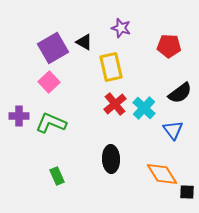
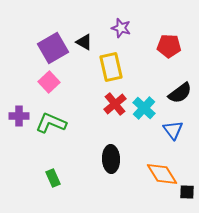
green rectangle: moved 4 px left, 2 px down
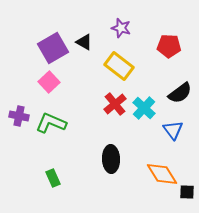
yellow rectangle: moved 8 px right, 1 px up; rotated 40 degrees counterclockwise
purple cross: rotated 12 degrees clockwise
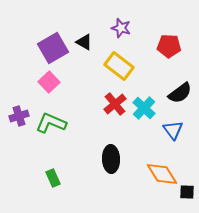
purple cross: rotated 30 degrees counterclockwise
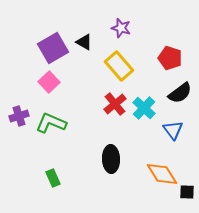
red pentagon: moved 1 px right, 12 px down; rotated 15 degrees clockwise
yellow rectangle: rotated 12 degrees clockwise
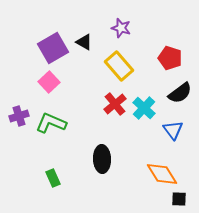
black ellipse: moved 9 px left
black square: moved 8 px left, 7 px down
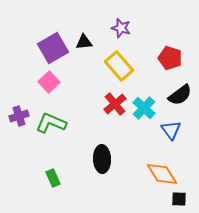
black triangle: rotated 36 degrees counterclockwise
black semicircle: moved 2 px down
blue triangle: moved 2 px left
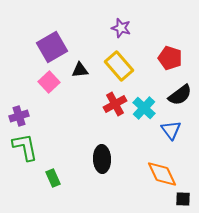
black triangle: moved 4 px left, 28 px down
purple square: moved 1 px left, 1 px up
red cross: rotated 10 degrees clockwise
green L-shape: moved 26 px left, 24 px down; rotated 56 degrees clockwise
orange diamond: rotated 8 degrees clockwise
black square: moved 4 px right
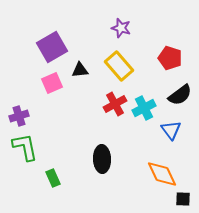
pink square: moved 3 px right, 1 px down; rotated 20 degrees clockwise
cyan cross: rotated 20 degrees clockwise
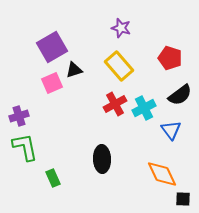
black triangle: moved 6 px left; rotated 12 degrees counterclockwise
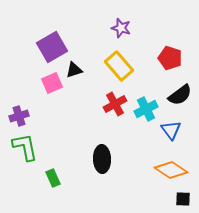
cyan cross: moved 2 px right, 1 px down
orange diamond: moved 9 px right, 4 px up; rotated 32 degrees counterclockwise
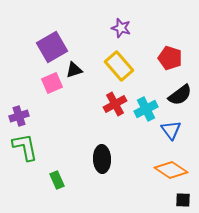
green rectangle: moved 4 px right, 2 px down
black square: moved 1 px down
